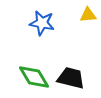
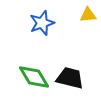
blue star: rotated 30 degrees counterclockwise
black trapezoid: moved 1 px left
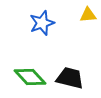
green diamond: moved 4 px left; rotated 12 degrees counterclockwise
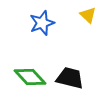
yellow triangle: rotated 48 degrees clockwise
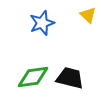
green diamond: moved 3 px right; rotated 56 degrees counterclockwise
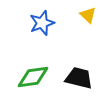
black trapezoid: moved 9 px right
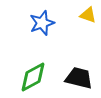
yellow triangle: rotated 24 degrees counterclockwise
green diamond: rotated 20 degrees counterclockwise
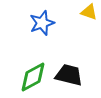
yellow triangle: moved 1 px right, 3 px up
black trapezoid: moved 10 px left, 3 px up
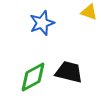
black trapezoid: moved 3 px up
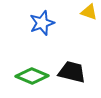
black trapezoid: moved 3 px right
green diamond: moved 1 px left, 1 px up; rotated 52 degrees clockwise
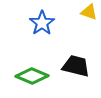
blue star: rotated 15 degrees counterclockwise
black trapezoid: moved 4 px right, 6 px up
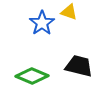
yellow triangle: moved 20 px left
black trapezoid: moved 3 px right
